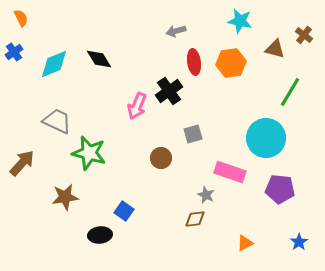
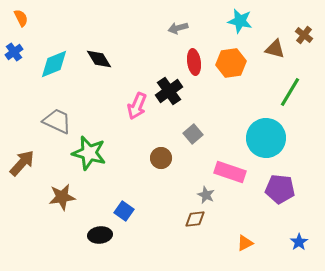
gray arrow: moved 2 px right, 3 px up
gray square: rotated 24 degrees counterclockwise
brown star: moved 3 px left
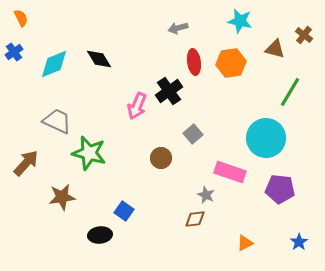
brown arrow: moved 4 px right
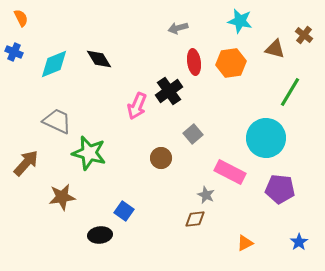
blue cross: rotated 30 degrees counterclockwise
pink rectangle: rotated 8 degrees clockwise
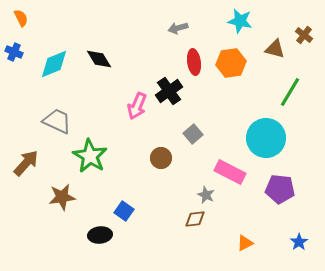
green star: moved 1 px right, 3 px down; rotated 16 degrees clockwise
